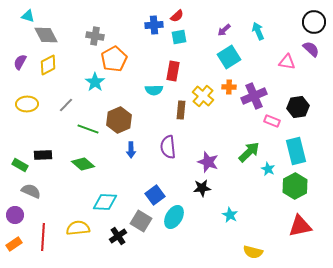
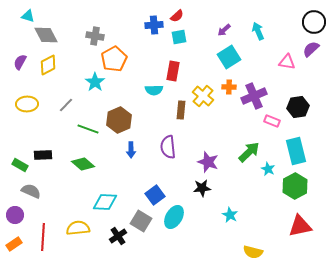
purple semicircle at (311, 49): rotated 84 degrees counterclockwise
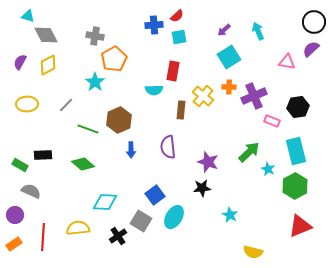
red triangle at (300, 226): rotated 10 degrees counterclockwise
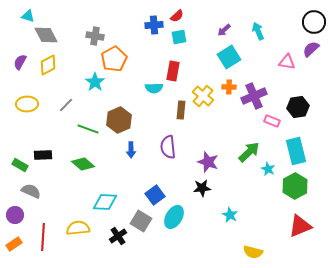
cyan semicircle at (154, 90): moved 2 px up
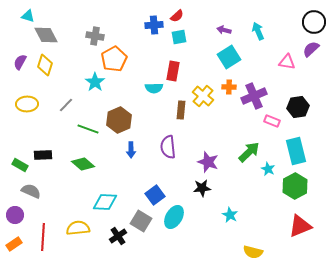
purple arrow at (224, 30): rotated 56 degrees clockwise
yellow diamond at (48, 65): moved 3 px left; rotated 45 degrees counterclockwise
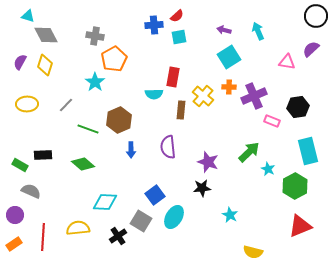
black circle at (314, 22): moved 2 px right, 6 px up
red rectangle at (173, 71): moved 6 px down
cyan semicircle at (154, 88): moved 6 px down
cyan rectangle at (296, 151): moved 12 px right
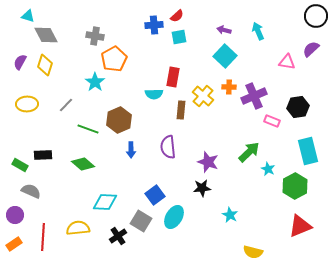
cyan square at (229, 57): moved 4 px left, 1 px up; rotated 15 degrees counterclockwise
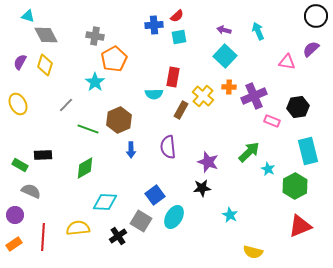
yellow ellipse at (27, 104): moved 9 px left; rotated 65 degrees clockwise
brown rectangle at (181, 110): rotated 24 degrees clockwise
green diamond at (83, 164): moved 2 px right, 4 px down; rotated 70 degrees counterclockwise
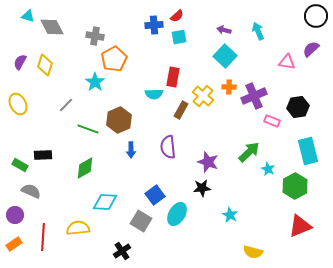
gray diamond at (46, 35): moved 6 px right, 8 px up
cyan ellipse at (174, 217): moved 3 px right, 3 px up
black cross at (118, 236): moved 4 px right, 15 px down
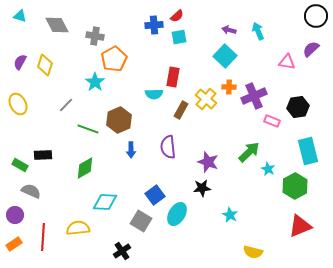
cyan triangle at (28, 16): moved 8 px left
gray diamond at (52, 27): moved 5 px right, 2 px up
purple arrow at (224, 30): moved 5 px right
yellow cross at (203, 96): moved 3 px right, 3 px down
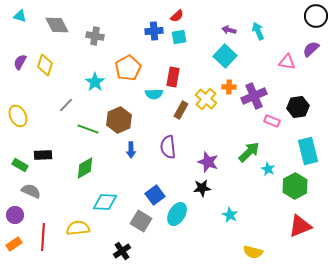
blue cross at (154, 25): moved 6 px down
orange pentagon at (114, 59): moved 14 px right, 9 px down
yellow ellipse at (18, 104): moved 12 px down
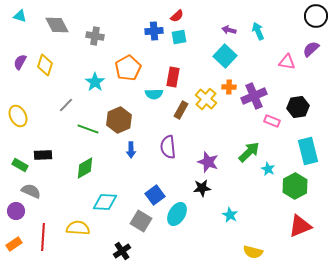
purple circle at (15, 215): moved 1 px right, 4 px up
yellow semicircle at (78, 228): rotated 10 degrees clockwise
